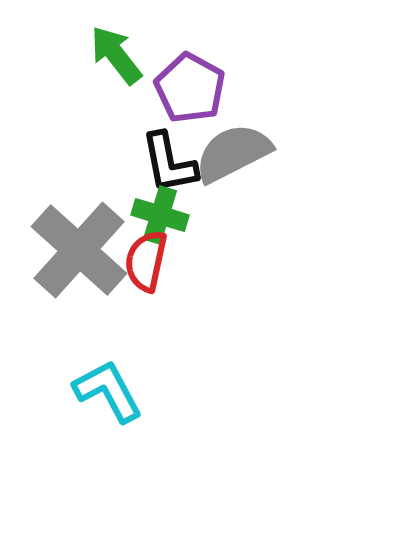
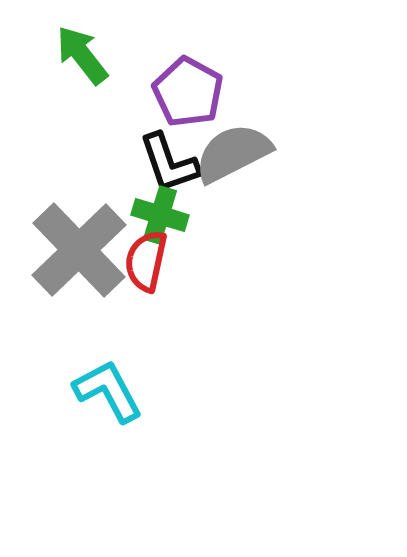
green arrow: moved 34 px left
purple pentagon: moved 2 px left, 4 px down
black L-shape: rotated 8 degrees counterclockwise
gray cross: rotated 4 degrees clockwise
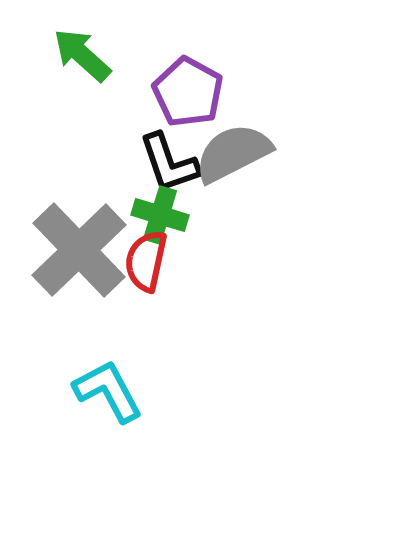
green arrow: rotated 10 degrees counterclockwise
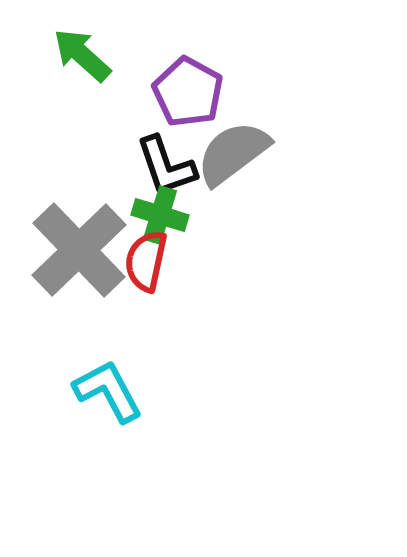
gray semicircle: rotated 10 degrees counterclockwise
black L-shape: moved 3 px left, 3 px down
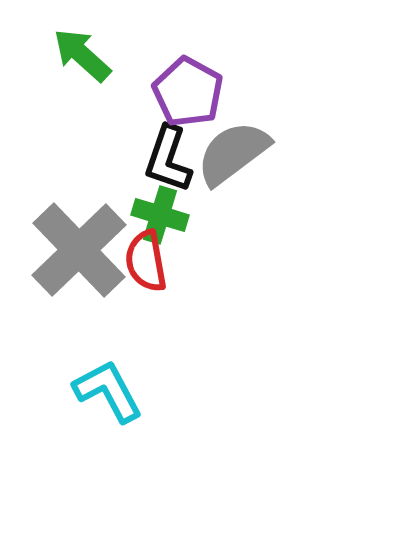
black L-shape: moved 2 px right, 7 px up; rotated 38 degrees clockwise
red semicircle: rotated 22 degrees counterclockwise
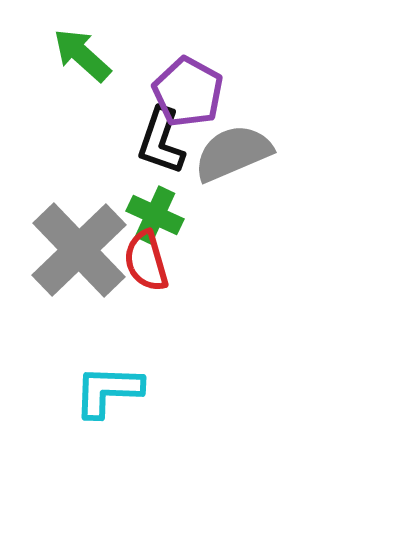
gray semicircle: rotated 14 degrees clockwise
black L-shape: moved 7 px left, 18 px up
green cross: moved 5 px left; rotated 8 degrees clockwise
red semicircle: rotated 6 degrees counterclockwise
cyan L-shape: rotated 60 degrees counterclockwise
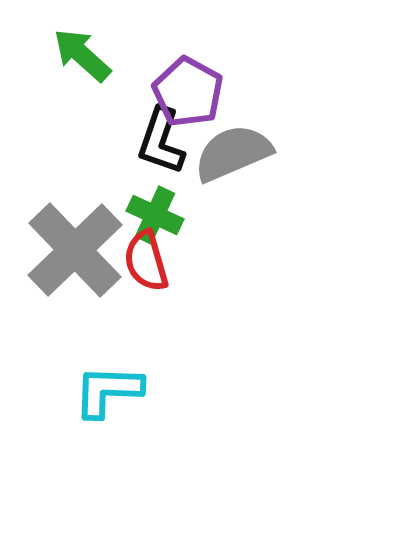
gray cross: moved 4 px left
